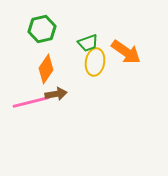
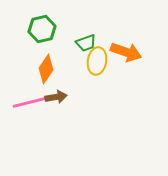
green trapezoid: moved 2 px left
orange arrow: rotated 16 degrees counterclockwise
yellow ellipse: moved 2 px right, 1 px up
brown arrow: moved 3 px down
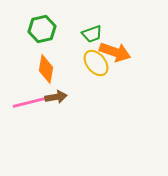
green trapezoid: moved 6 px right, 9 px up
orange arrow: moved 11 px left
yellow ellipse: moved 1 px left, 2 px down; rotated 48 degrees counterclockwise
orange diamond: rotated 24 degrees counterclockwise
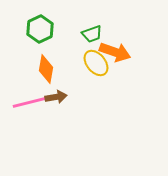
green hexagon: moved 2 px left; rotated 12 degrees counterclockwise
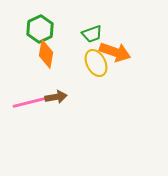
yellow ellipse: rotated 12 degrees clockwise
orange diamond: moved 15 px up
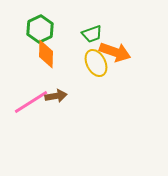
orange diamond: rotated 8 degrees counterclockwise
brown arrow: moved 1 px up
pink line: rotated 18 degrees counterclockwise
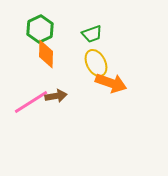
orange arrow: moved 4 px left, 31 px down
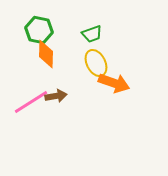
green hexagon: moved 1 px left, 1 px down; rotated 24 degrees counterclockwise
orange arrow: moved 3 px right
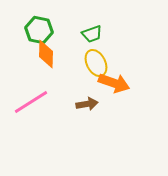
brown arrow: moved 31 px right, 8 px down
